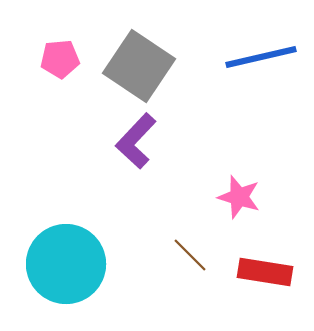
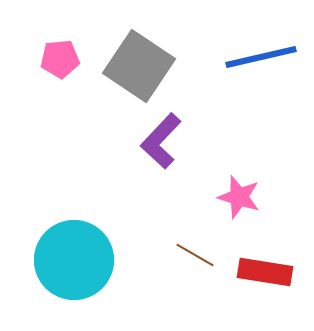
purple L-shape: moved 25 px right
brown line: moved 5 px right; rotated 15 degrees counterclockwise
cyan circle: moved 8 px right, 4 px up
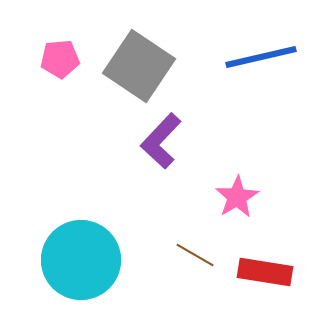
pink star: moved 2 px left; rotated 24 degrees clockwise
cyan circle: moved 7 px right
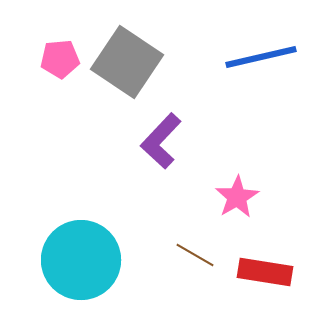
gray square: moved 12 px left, 4 px up
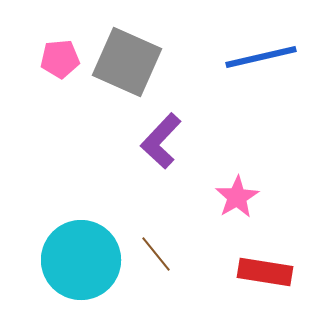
gray square: rotated 10 degrees counterclockwise
brown line: moved 39 px left, 1 px up; rotated 21 degrees clockwise
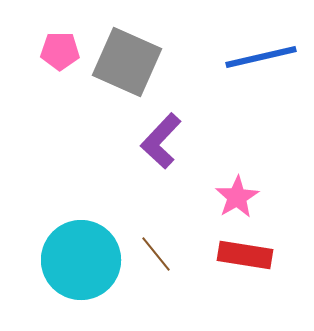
pink pentagon: moved 8 px up; rotated 6 degrees clockwise
red rectangle: moved 20 px left, 17 px up
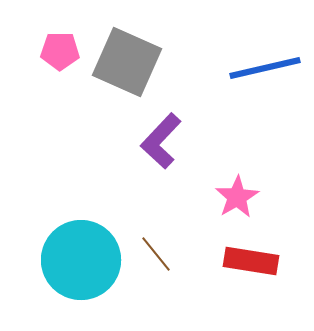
blue line: moved 4 px right, 11 px down
red rectangle: moved 6 px right, 6 px down
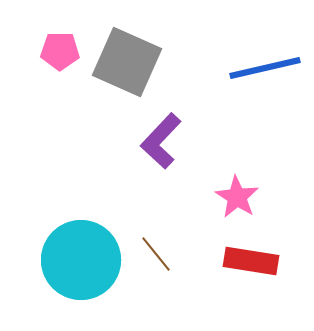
pink star: rotated 9 degrees counterclockwise
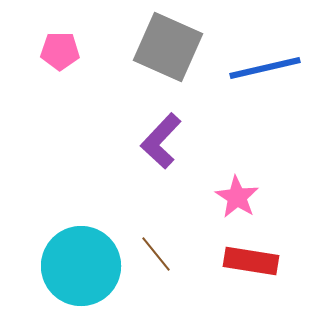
gray square: moved 41 px right, 15 px up
cyan circle: moved 6 px down
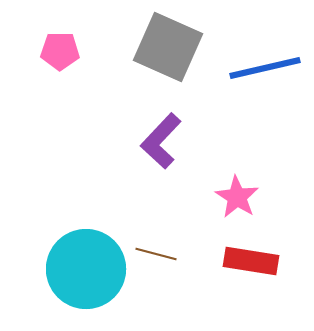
brown line: rotated 36 degrees counterclockwise
cyan circle: moved 5 px right, 3 px down
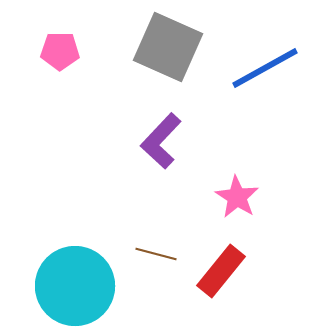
blue line: rotated 16 degrees counterclockwise
red rectangle: moved 30 px left, 10 px down; rotated 60 degrees counterclockwise
cyan circle: moved 11 px left, 17 px down
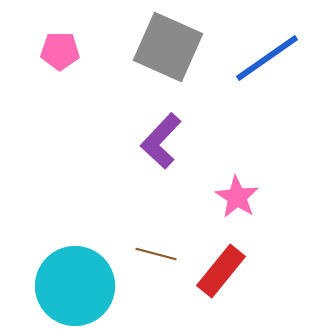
blue line: moved 2 px right, 10 px up; rotated 6 degrees counterclockwise
